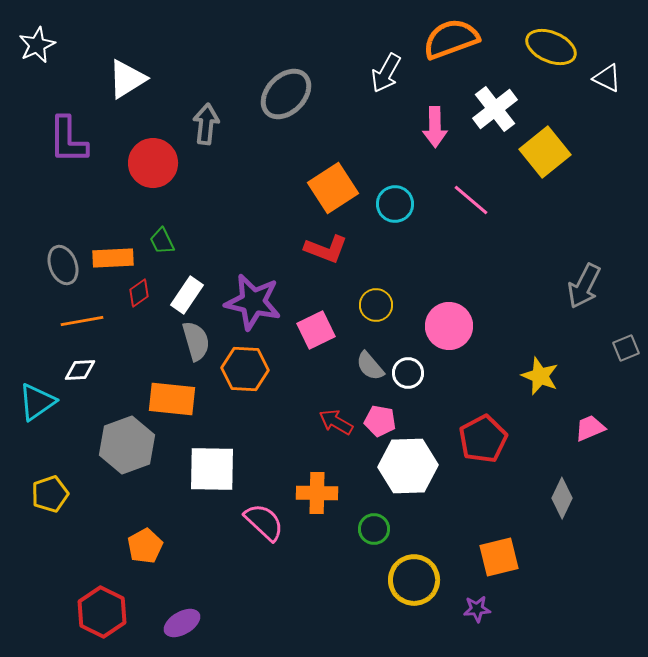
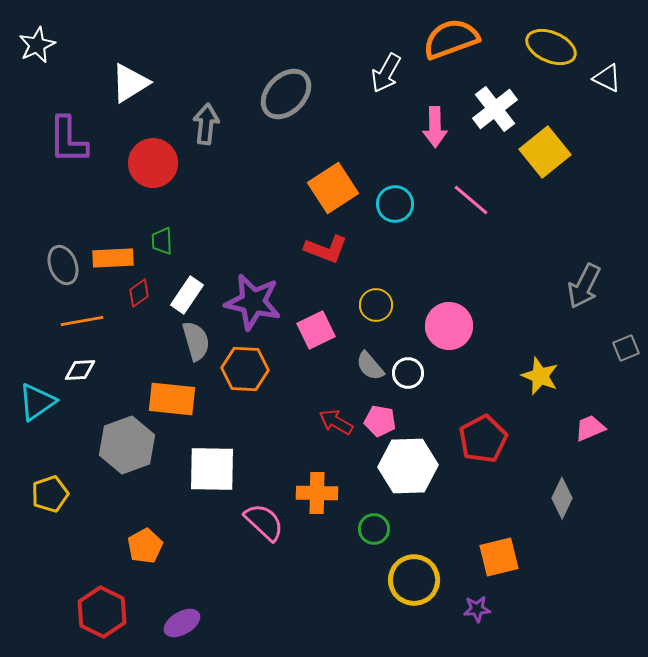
white triangle at (127, 79): moved 3 px right, 4 px down
green trapezoid at (162, 241): rotated 24 degrees clockwise
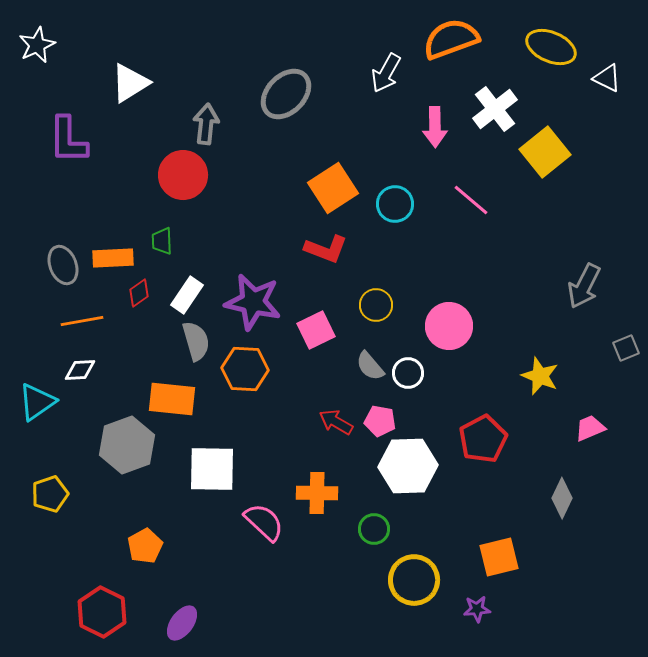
red circle at (153, 163): moved 30 px right, 12 px down
purple ellipse at (182, 623): rotated 24 degrees counterclockwise
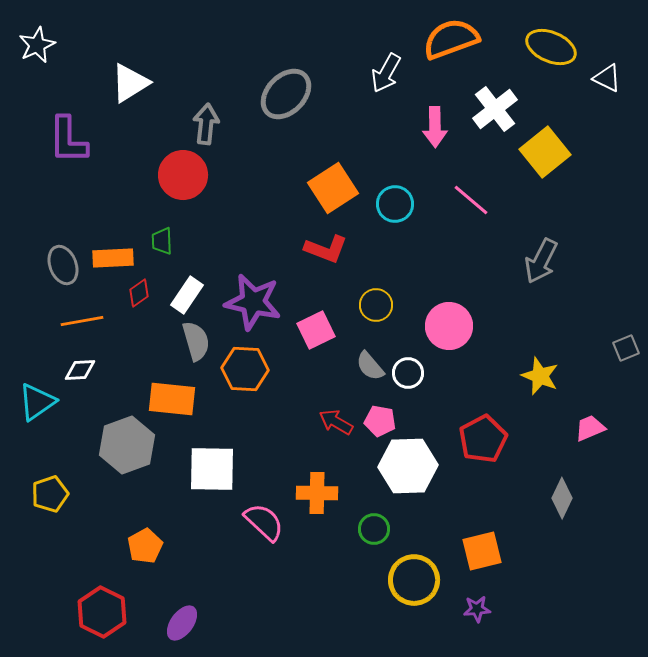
gray arrow at (584, 286): moved 43 px left, 25 px up
orange square at (499, 557): moved 17 px left, 6 px up
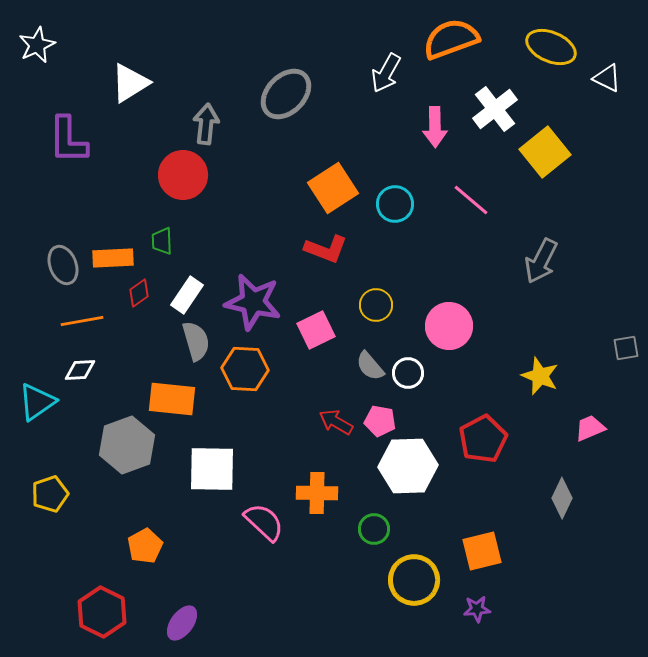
gray square at (626, 348): rotated 12 degrees clockwise
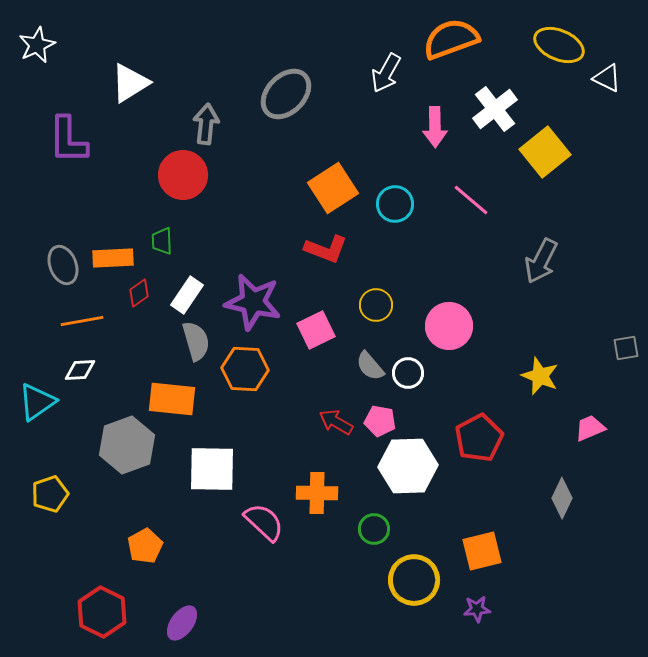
yellow ellipse at (551, 47): moved 8 px right, 2 px up
red pentagon at (483, 439): moved 4 px left, 1 px up
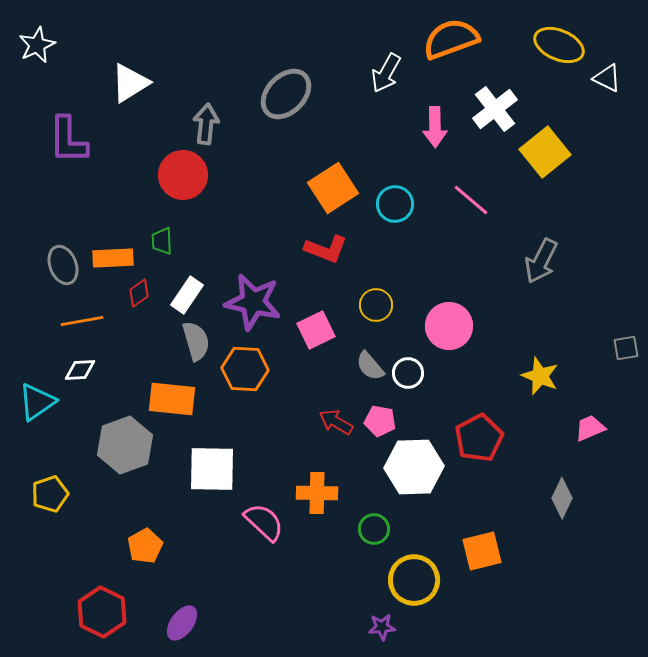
gray hexagon at (127, 445): moved 2 px left
white hexagon at (408, 466): moved 6 px right, 1 px down
purple star at (477, 609): moved 95 px left, 18 px down
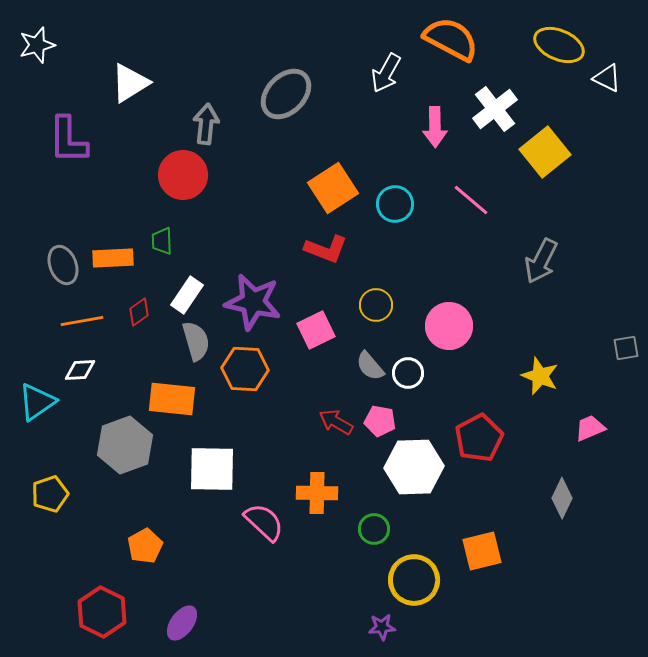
orange semicircle at (451, 39): rotated 48 degrees clockwise
white star at (37, 45): rotated 9 degrees clockwise
red diamond at (139, 293): moved 19 px down
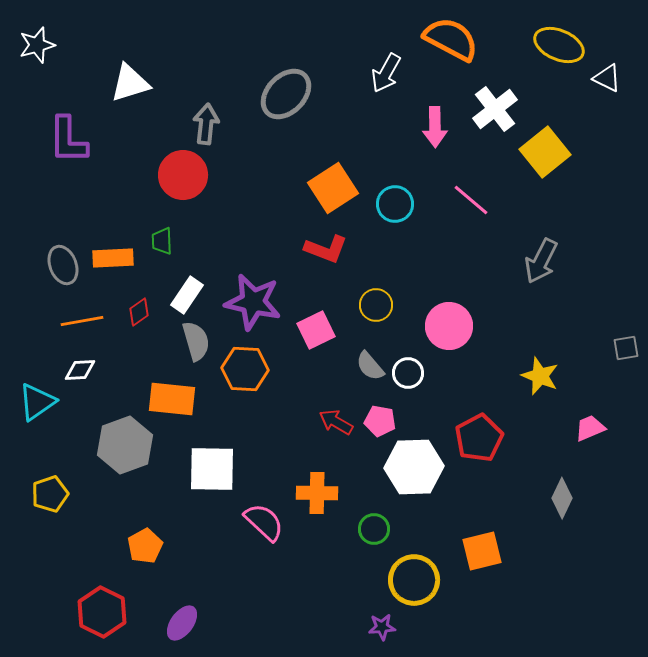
white triangle at (130, 83): rotated 15 degrees clockwise
